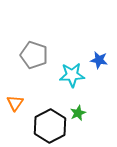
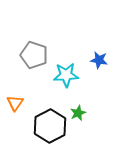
cyan star: moved 6 px left
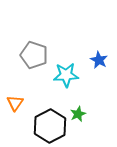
blue star: rotated 18 degrees clockwise
green star: moved 1 px down
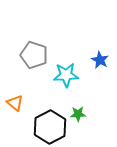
blue star: moved 1 px right
orange triangle: rotated 24 degrees counterclockwise
green star: rotated 21 degrees clockwise
black hexagon: moved 1 px down
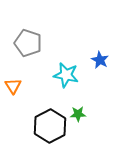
gray pentagon: moved 6 px left, 12 px up
cyan star: rotated 15 degrees clockwise
orange triangle: moved 2 px left, 17 px up; rotated 18 degrees clockwise
black hexagon: moved 1 px up
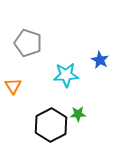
cyan star: rotated 15 degrees counterclockwise
black hexagon: moved 1 px right, 1 px up
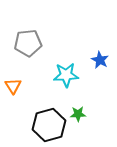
gray pentagon: rotated 24 degrees counterclockwise
black hexagon: moved 2 px left; rotated 12 degrees clockwise
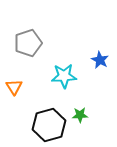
gray pentagon: rotated 12 degrees counterclockwise
cyan star: moved 2 px left, 1 px down
orange triangle: moved 1 px right, 1 px down
green star: moved 2 px right, 1 px down
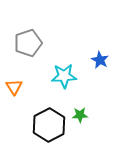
black hexagon: rotated 12 degrees counterclockwise
